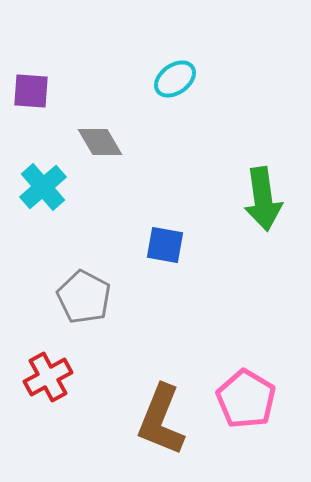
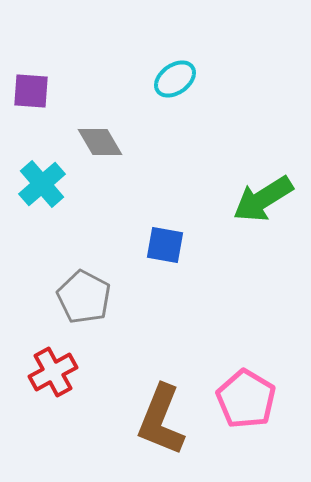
cyan cross: moved 1 px left, 3 px up
green arrow: rotated 66 degrees clockwise
red cross: moved 5 px right, 5 px up
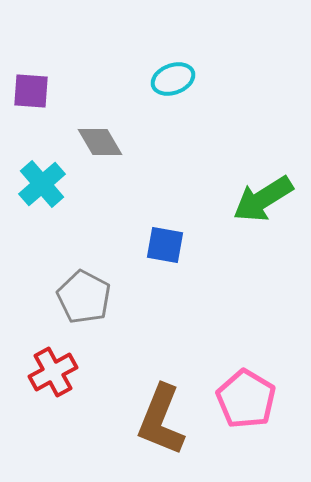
cyan ellipse: moved 2 px left; rotated 15 degrees clockwise
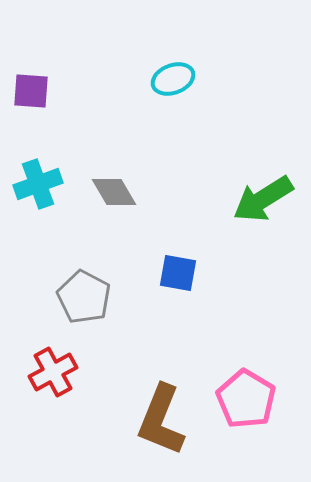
gray diamond: moved 14 px right, 50 px down
cyan cross: moved 4 px left; rotated 21 degrees clockwise
blue square: moved 13 px right, 28 px down
